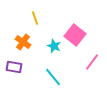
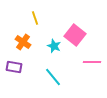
pink line: rotated 54 degrees clockwise
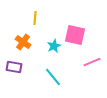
yellow line: rotated 24 degrees clockwise
pink square: rotated 25 degrees counterclockwise
cyan star: rotated 24 degrees clockwise
pink line: rotated 24 degrees counterclockwise
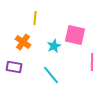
pink line: rotated 66 degrees counterclockwise
cyan line: moved 2 px left, 2 px up
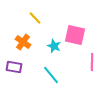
yellow line: rotated 48 degrees counterclockwise
cyan star: rotated 24 degrees counterclockwise
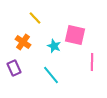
purple rectangle: moved 1 px down; rotated 56 degrees clockwise
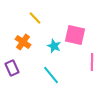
purple rectangle: moved 2 px left
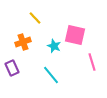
orange cross: rotated 35 degrees clockwise
pink line: rotated 18 degrees counterclockwise
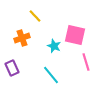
yellow line: moved 2 px up
orange cross: moved 1 px left, 4 px up
pink line: moved 6 px left
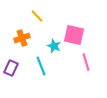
yellow line: moved 2 px right
pink square: moved 1 px left
purple rectangle: moved 1 px left; rotated 49 degrees clockwise
cyan line: moved 10 px left, 9 px up; rotated 18 degrees clockwise
